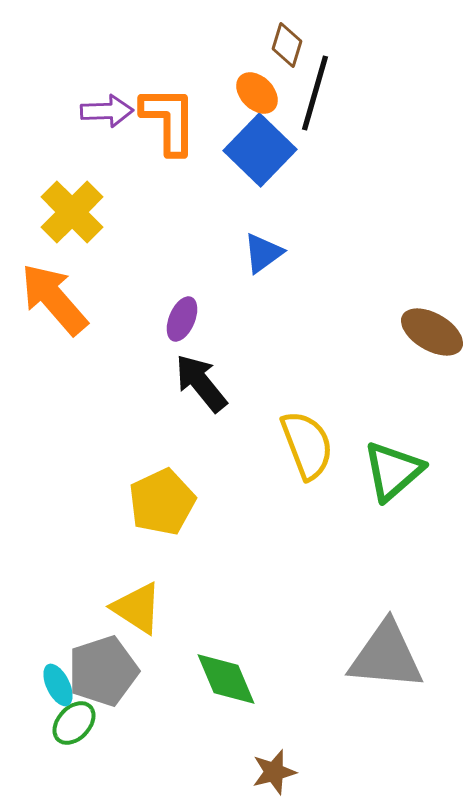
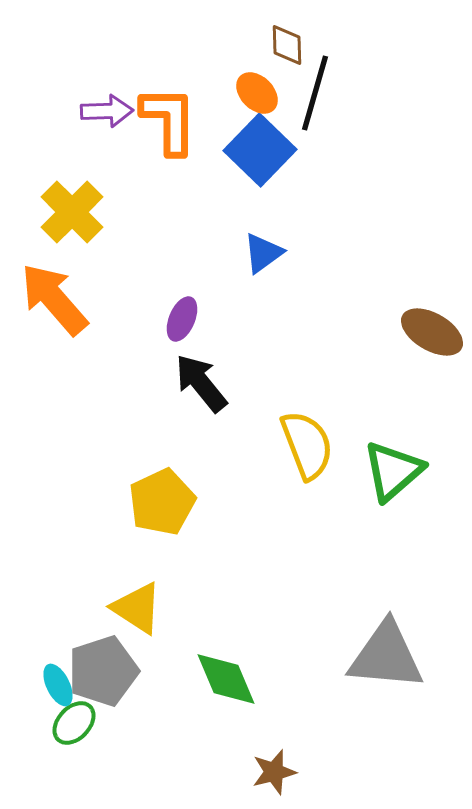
brown diamond: rotated 18 degrees counterclockwise
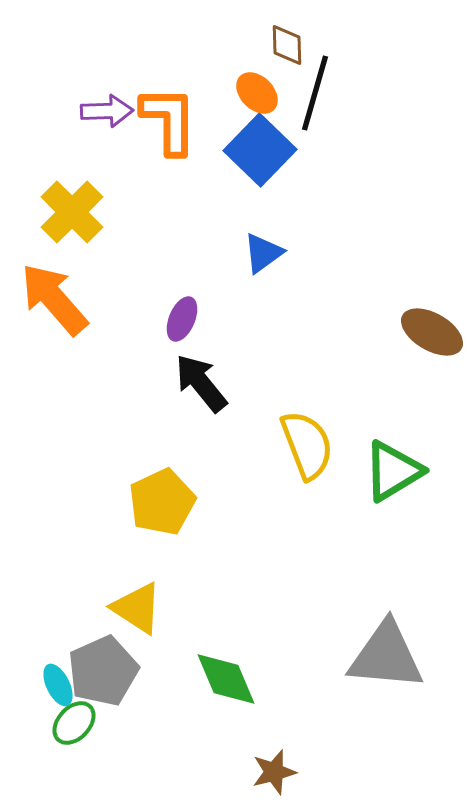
green triangle: rotated 10 degrees clockwise
gray pentagon: rotated 6 degrees counterclockwise
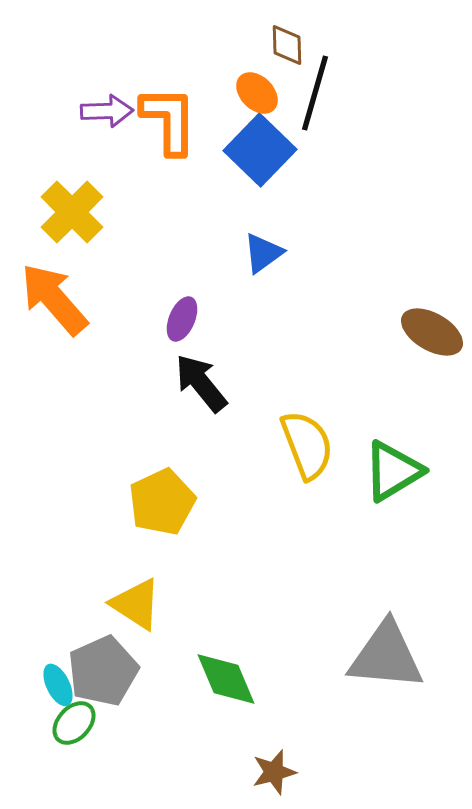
yellow triangle: moved 1 px left, 4 px up
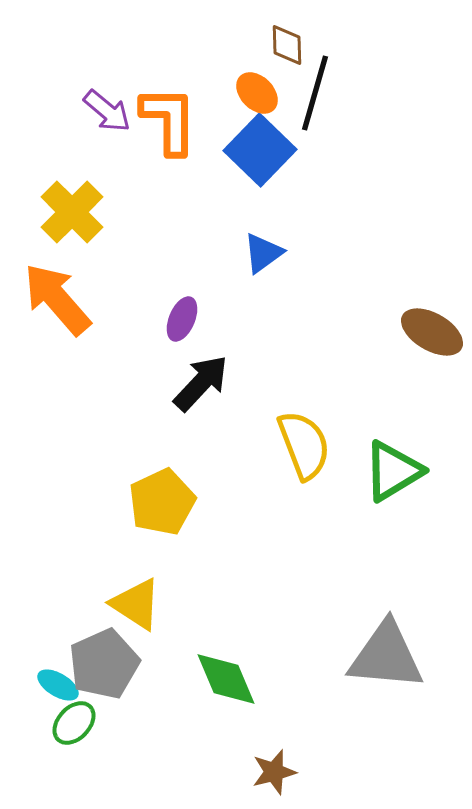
purple arrow: rotated 42 degrees clockwise
orange arrow: moved 3 px right
black arrow: rotated 82 degrees clockwise
yellow semicircle: moved 3 px left
gray pentagon: moved 1 px right, 7 px up
cyan ellipse: rotated 33 degrees counterclockwise
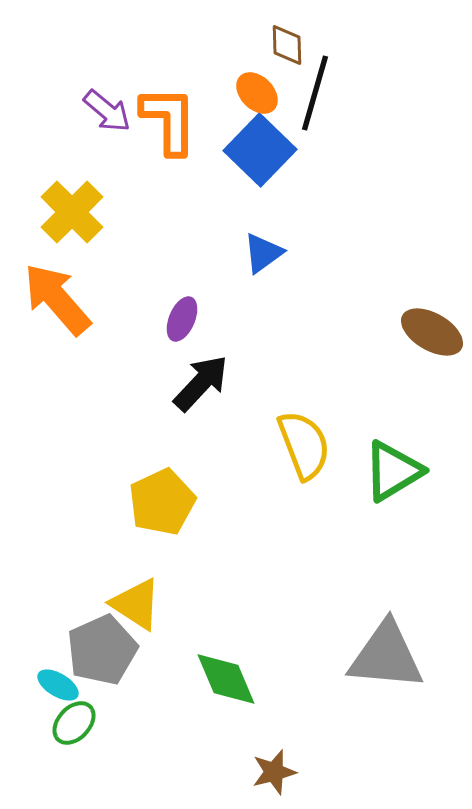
gray pentagon: moved 2 px left, 14 px up
